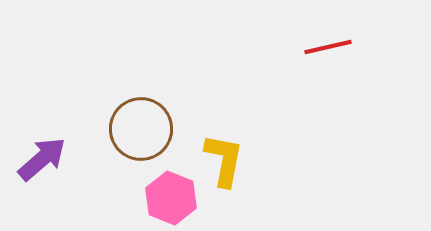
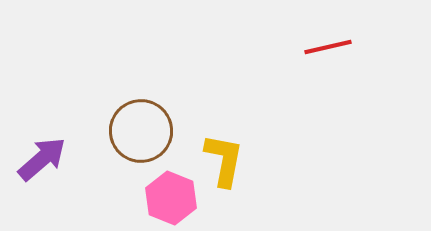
brown circle: moved 2 px down
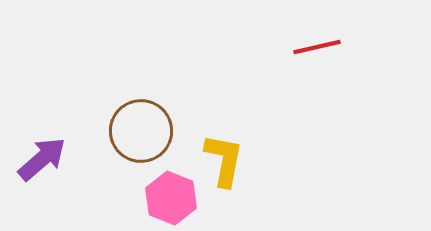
red line: moved 11 px left
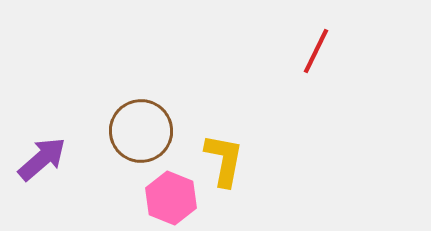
red line: moved 1 px left, 4 px down; rotated 51 degrees counterclockwise
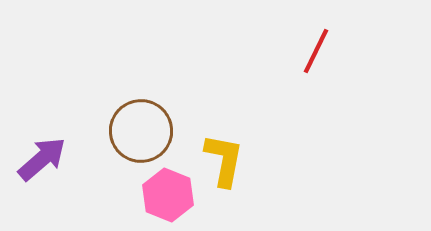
pink hexagon: moved 3 px left, 3 px up
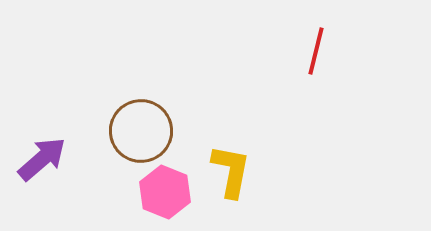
red line: rotated 12 degrees counterclockwise
yellow L-shape: moved 7 px right, 11 px down
pink hexagon: moved 3 px left, 3 px up
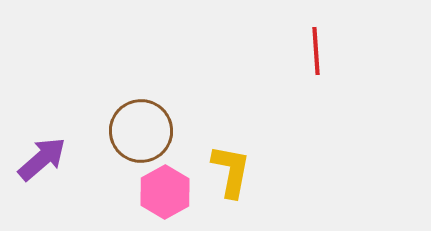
red line: rotated 18 degrees counterclockwise
pink hexagon: rotated 9 degrees clockwise
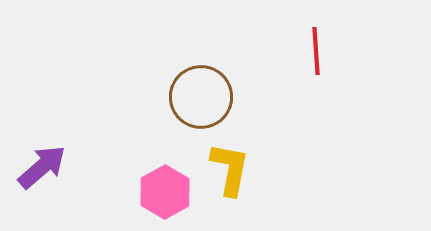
brown circle: moved 60 px right, 34 px up
purple arrow: moved 8 px down
yellow L-shape: moved 1 px left, 2 px up
